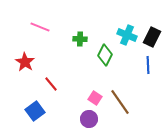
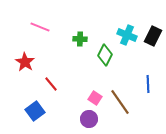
black rectangle: moved 1 px right, 1 px up
blue line: moved 19 px down
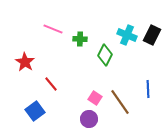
pink line: moved 13 px right, 2 px down
black rectangle: moved 1 px left, 1 px up
blue line: moved 5 px down
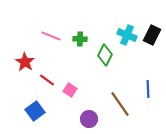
pink line: moved 2 px left, 7 px down
red line: moved 4 px left, 4 px up; rotated 14 degrees counterclockwise
pink square: moved 25 px left, 8 px up
brown line: moved 2 px down
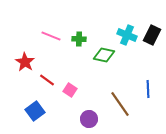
green cross: moved 1 px left
green diamond: moved 1 px left; rotated 75 degrees clockwise
